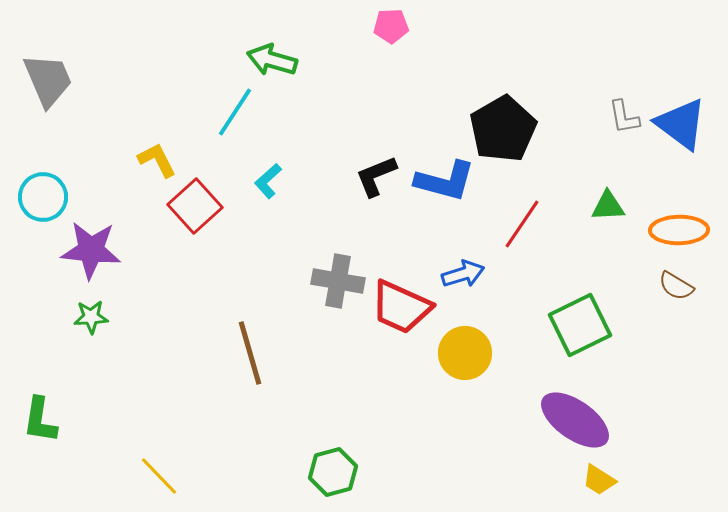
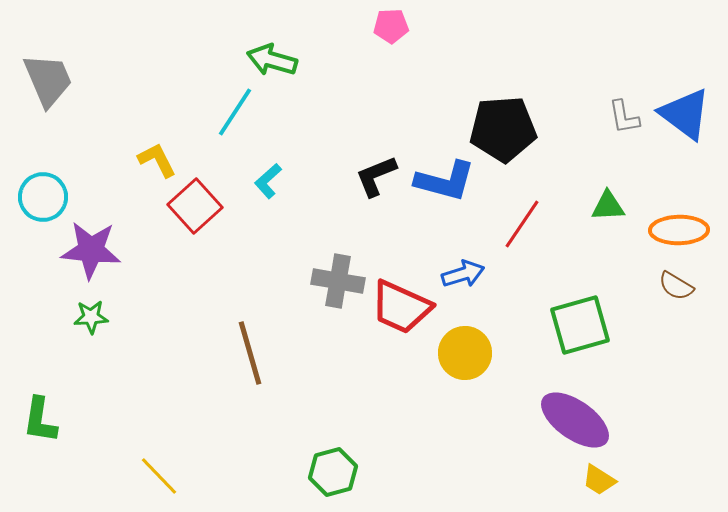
blue triangle: moved 4 px right, 10 px up
black pentagon: rotated 26 degrees clockwise
green square: rotated 10 degrees clockwise
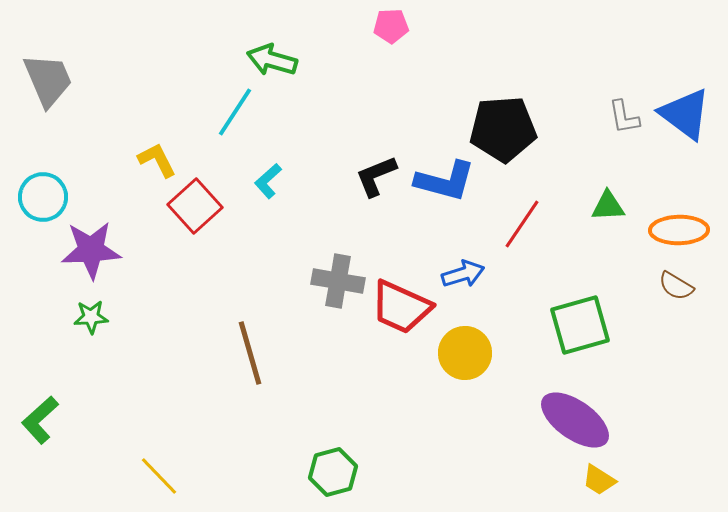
purple star: rotated 8 degrees counterclockwise
green L-shape: rotated 39 degrees clockwise
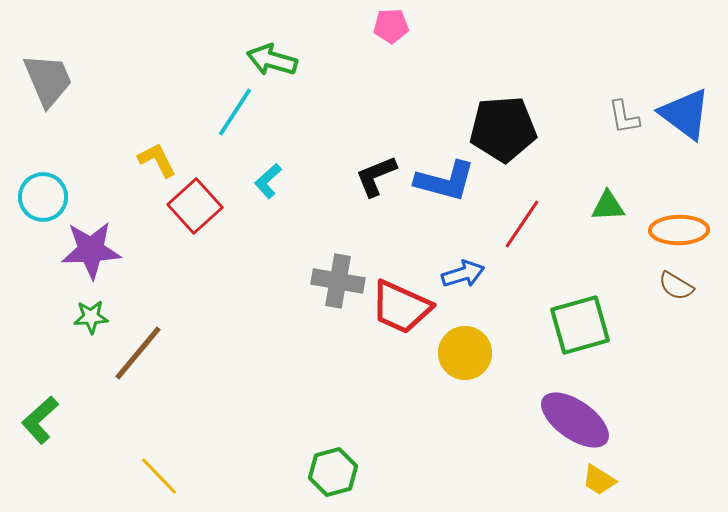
brown line: moved 112 px left; rotated 56 degrees clockwise
